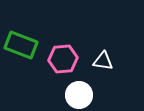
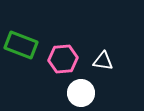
white circle: moved 2 px right, 2 px up
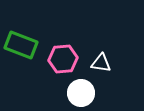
white triangle: moved 2 px left, 2 px down
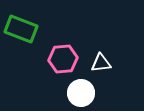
green rectangle: moved 16 px up
white triangle: rotated 15 degrees counterclockwise
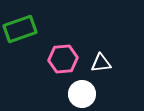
green rectangle: moved 1 px left; rotated 40 degrees counterclockwise
white circle: moved 1 px right, 1 px down
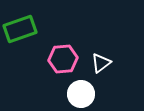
white triangle: rotated 30 degrees counterclockwise
white circle: moved 1 px left
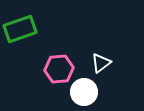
pink hexagon: moved 4 px left, 10 px down
white circle: moved 3 px right, 2 px up
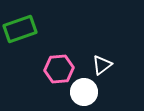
white triangle: moved 1 px right, 2 px down
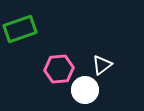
white circle: moved 1 px right, 2 px up
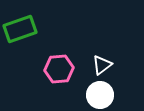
white circle: moved 15 px right, 5 px down
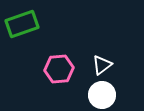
green rectangle: moved 2 px right, 5 px up
white circle: moved 2 px right
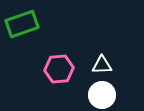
white triangle: rotated 35 degrees clockwise
